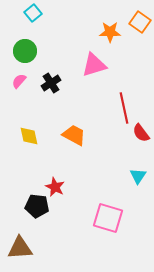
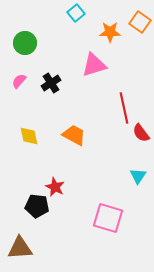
cyan square: moved 43 px right
green circle: moved 8 px up
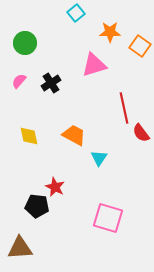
orange square: moved 24 px down
cyan triangle: moved 39 px left, 18 px up
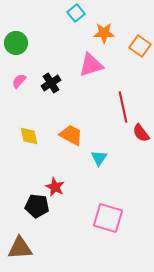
orange star: moved 6 px left, 1 px down
green circle: moved 9 px left
pink triangle: moved 3 px left
red line: moved 1 px left, 1 px up
orange trapezoid: moved 3 px left
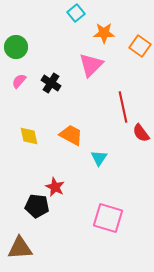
green circle: moved 4 px down
pink triangle: rotated 28 degrees counterclockwise
black cross: rotated 24 degrees counterclockwise
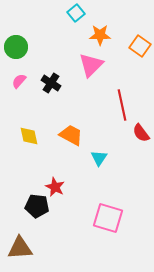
orange star: moved 4 px left, 2 px down
red line: moved 1 px left, 2 px up
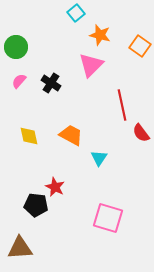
orange star: rotated 15 degrees clockwise
black pentagon: moved 1 px left, 1 px up
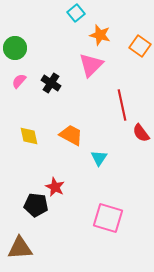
green circle: moved 1 px left, 1 px down
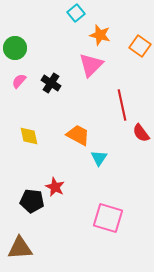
orange trapezoid: moved 7 px right
black pentagon: moved 4 px left, 4 px up
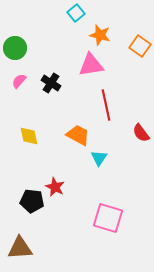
pink triangle: rotated 36 degrees clockwise
red line: moved 16 px left
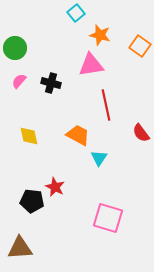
black cross: rotated 18 degrees counterclockwise
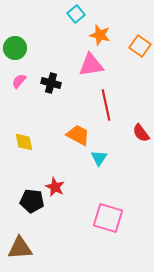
cyan square: moved 1 px down
yellow diamond: moved 5 px left, 6 px down
